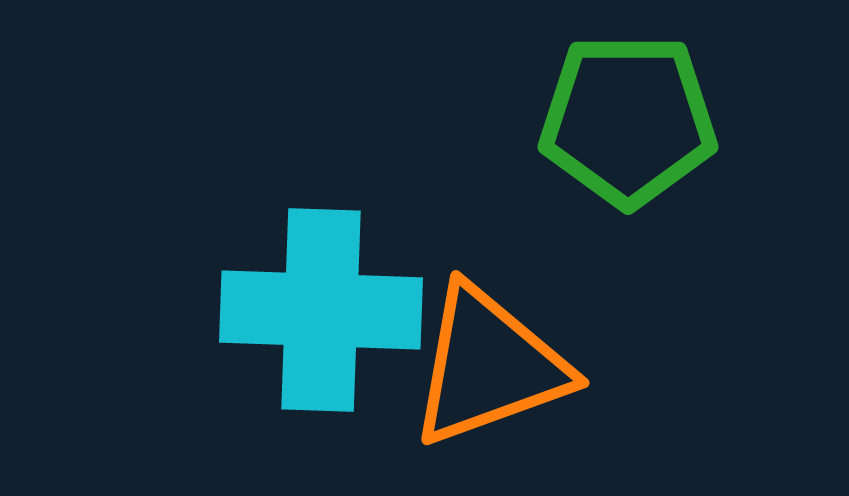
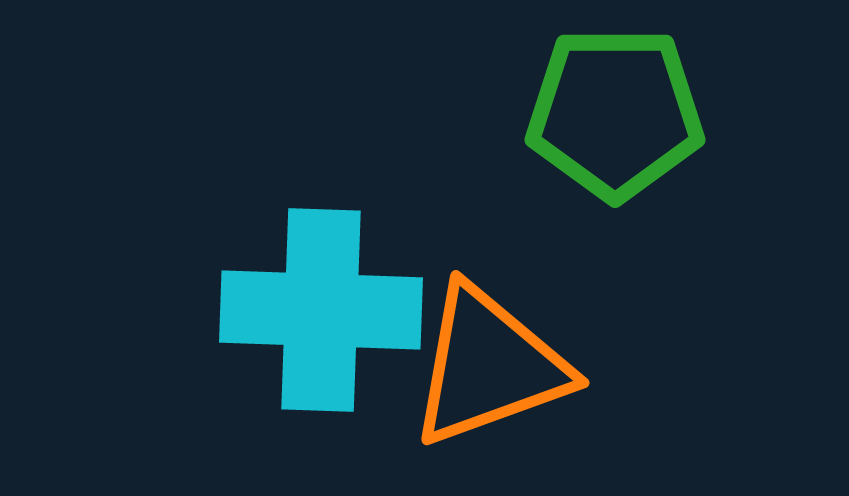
green pentagon: moved 13 px left, 7 px up
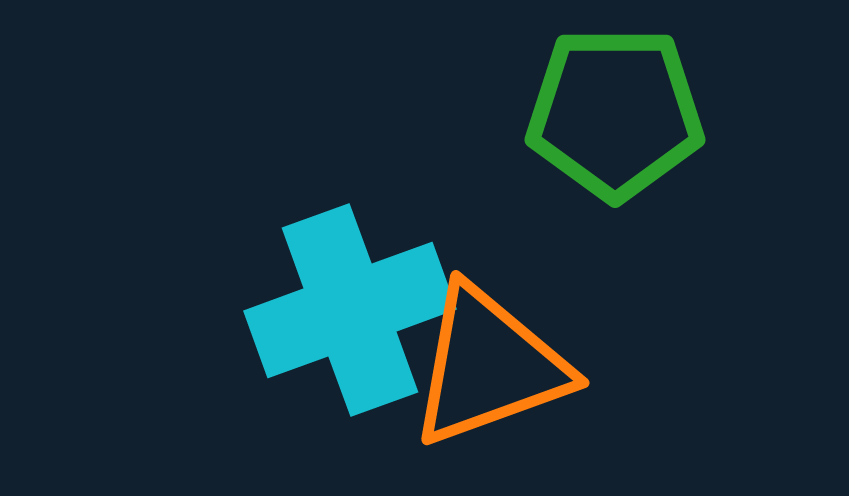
cyan cross: moved 29 px right; rotated 22 degrees counterclockwise
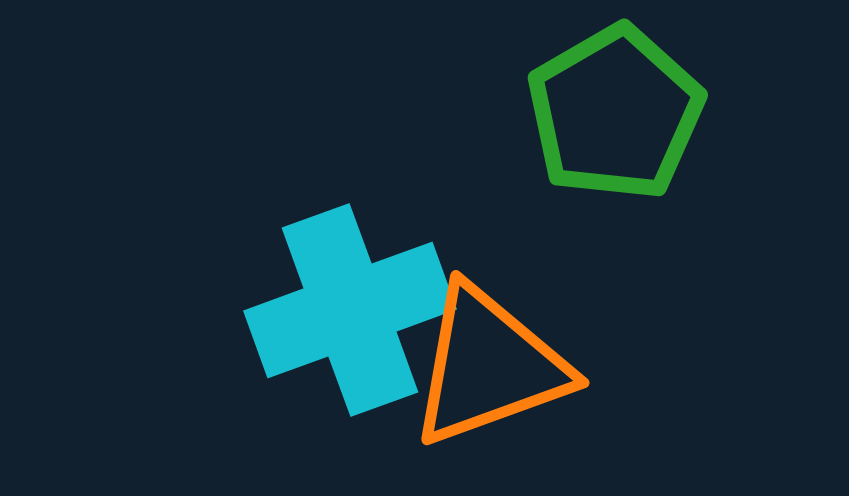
green pentagon: rotated 30 degrees counterclockwise
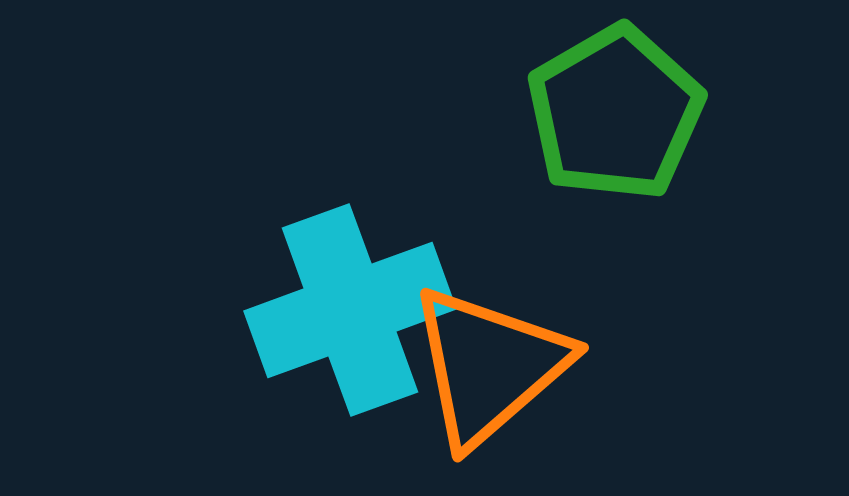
orange triangle: rotated 21 degrees counterclockwise
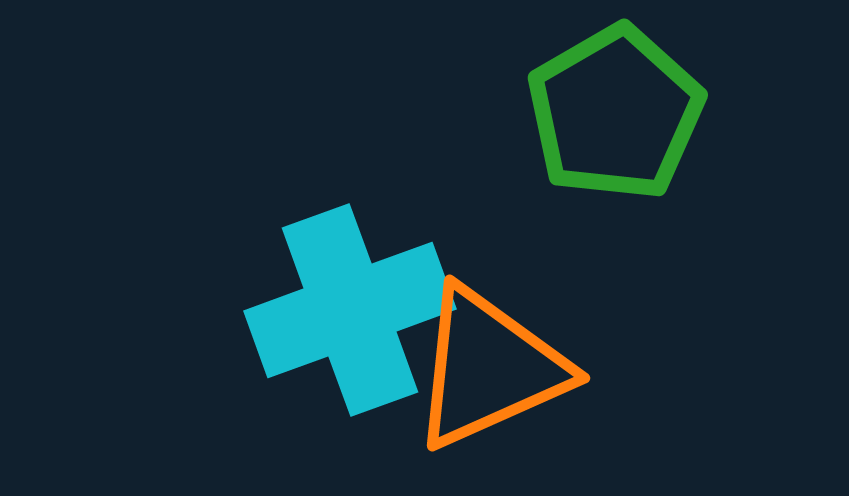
orange triangle: moved 2 px down; rotated 17 degrees clockwise
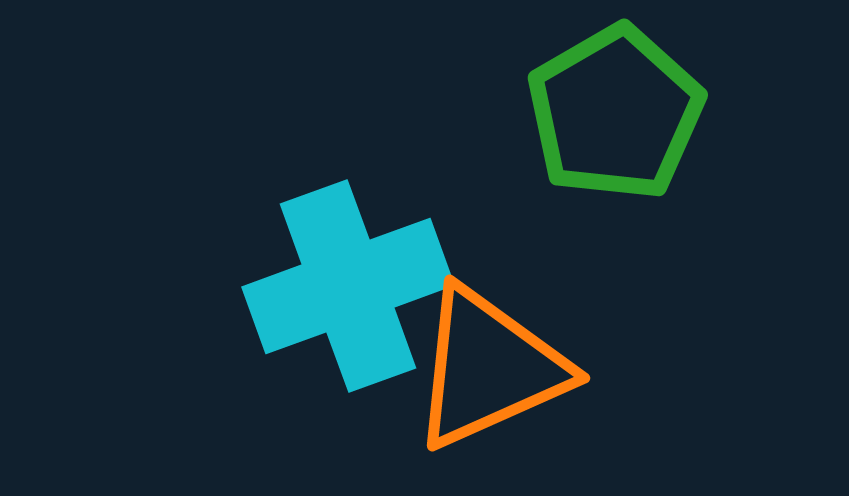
cyan cross: moved 2 px left, 24 px up
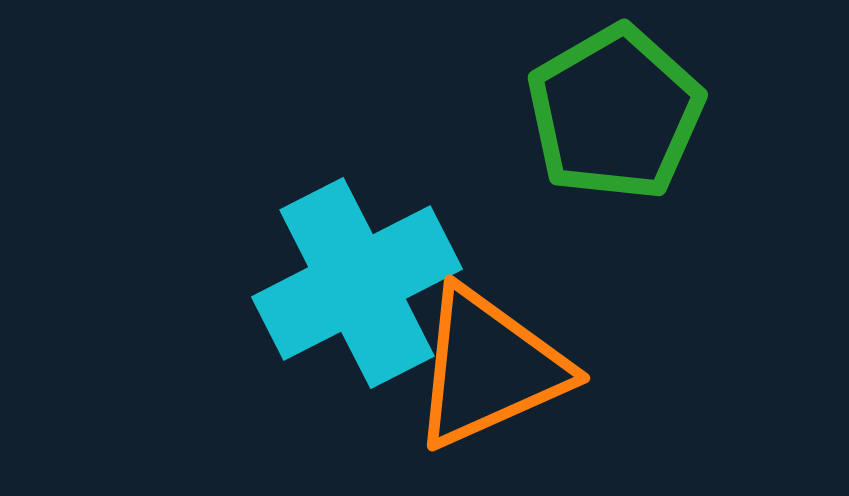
cyan cross: moved 9 px right, 3 px up; rotated 7 degrees counterclockwise
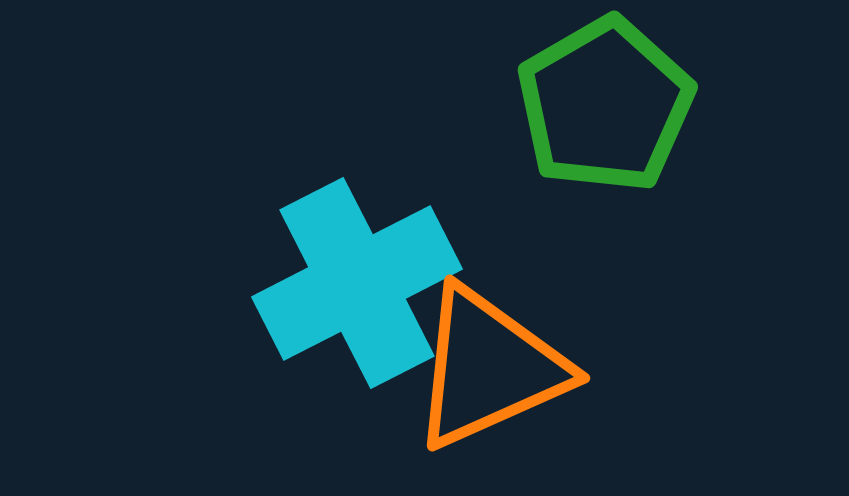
green pentagon: moved 10 px left, 8 px up
